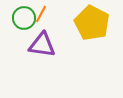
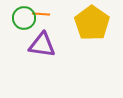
orange line: rotated 66 degrees clockwise
yellow pentagon: rotated 8 degrees clockwise
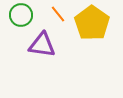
orange line: moved 17 px right; rotated 48 degrees clockwise
green circle: moved 3 px left, 3 px up
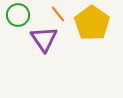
green circle: moved 3 px left
purple triangle: moved 2 px right, 6 px up; rotated 48 degrees clockwise
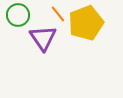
yellow pentagon: moved 6 px left; rotated 16 degrees clockwise
purple triangle: moved 1 px left, 1 px up
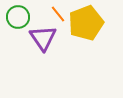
green circle: moved 2 px down
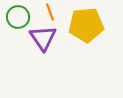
orange line: moved 8 px left, 2 px up; rotated 18 degrees clockwise
yellow pentagon: moved 2 px down; rotated 16 degrees clockwise
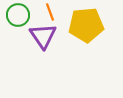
green circle: moved 2 px up
purple triangle: moved 2 px up
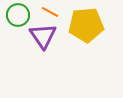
orange line: rotated 42 degrees counterclockwise
